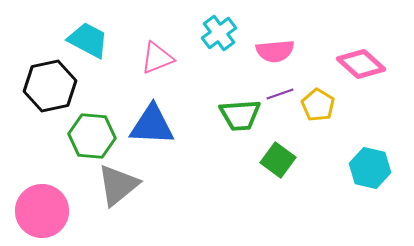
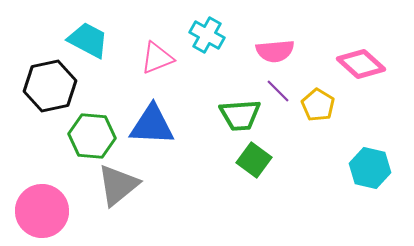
cyan cross: moved 12 px left, 2 px down; rotated 24 degrees counterclockwise
purple line: moved 2 px left, 3 px up; rotated 64 degrees clockwise
green square: moved 24 px left
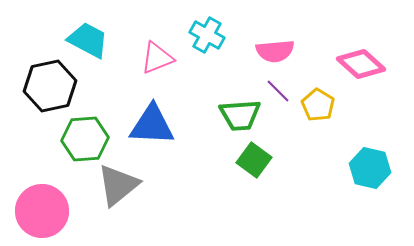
green hexagon: moved 7 px left, 3 px down; rotated 9 degrees counterclockwise
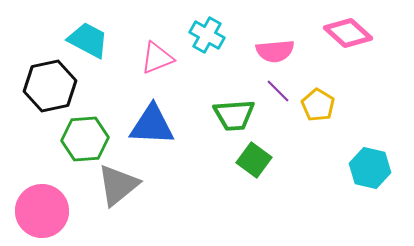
pink diamond: moved 13 px left, 31 px up
green trapezoid: moved 6 px left
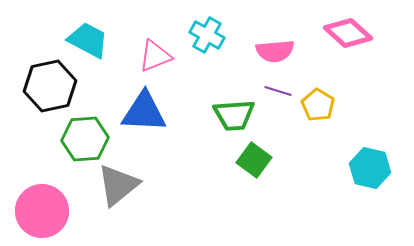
pink triangle: moved 2 px left, 2 px up
purple line: rotated 28 degrees counterclockwise
blue triangle: moved 8 px left, 13 px up
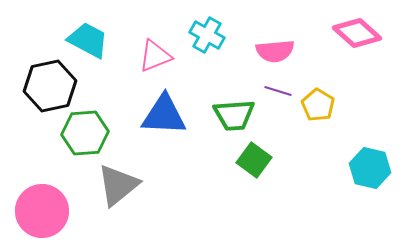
pink diamond: moved 9 px right
blue triangle: moved 20 px right, 3 px down
green hexagon: moved 6 px up
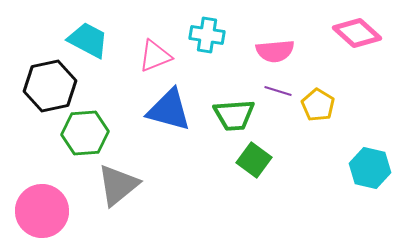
cyan cross: rotated 20 degrees counterclockwise
blue triangle: moved 5 px right, 5 px up; rotated 12 degrees clockwise
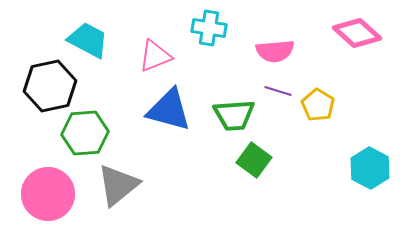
cyan cross: moved 2 px right, 7 px up
cyan hexagon: rotated 15 degrees clockwise
pink circle: moved 6 px right, 17 px up
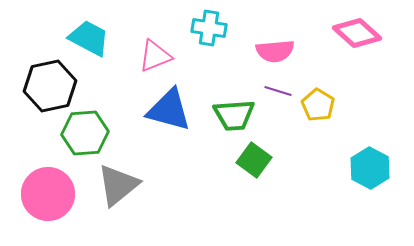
cyan trapezoid: moved 1 px right, 2 px up
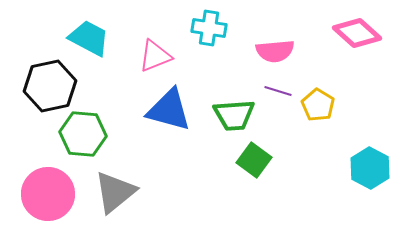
green hexagon: moved 2 px left, 1 px down; rotated 9 degrees clockwise
gray triangle: moved 3 px left, 7 px down
